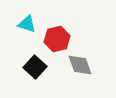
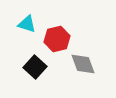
gray diamond: moved 3 px right, 1 px up
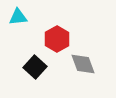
cyan triangle: moved 9 px left, 7 px up; rotated 24 degrees counterclockwise
red hexagon: rotated 15 degrees counterclockwise
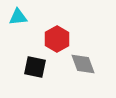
black square: rotated 30 degrees counterclockwise
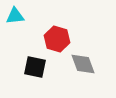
cyan triangle: moved 3 px left, 1 px up
red hexagon: rotated 15 degrees counterclockwise
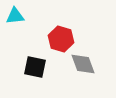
red hexagon: moved 4 px right
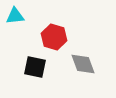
red hexagon: moved 7 px left, 2 px up
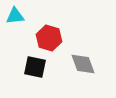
red hexagon: moved 5 px left, 1 px down
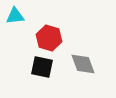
black square: moved 7 px right
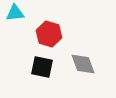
cyan triangle: moved 3 px up
red hexagon: moved 4 px up
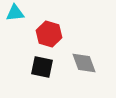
gray diamond: moved 1 px right, 1 px up
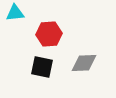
red hexagon: rotated 20 degrees counterclockwise
gray diamond: rotated 72 degrees counterclockwise
